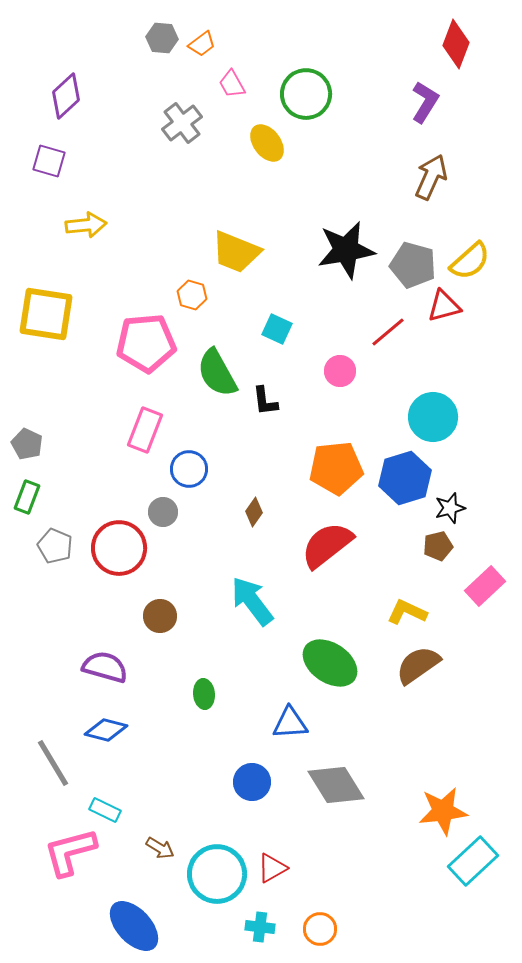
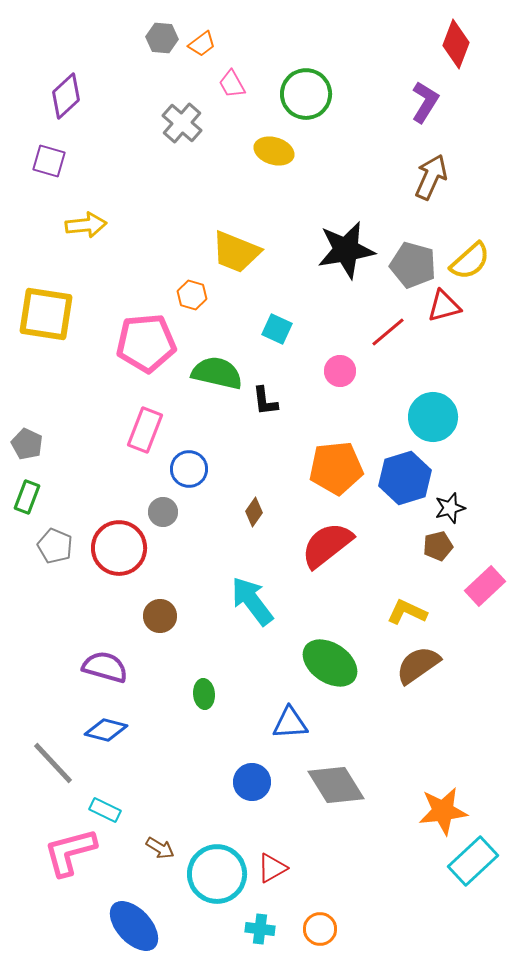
gray cross at (182, 123): rotated 12 degrees counterclockwise
yellow ellipse at (267, 143): moved 7 px right, 8 px down; rotated 36 degrees counterclockwise
green semicircle at (217, 373): rotated 132 degrees clockwise
gray line at (53, 763): rotated 12 degrees counterclockwise
cyan cross at (260, 927): moved 2 px down
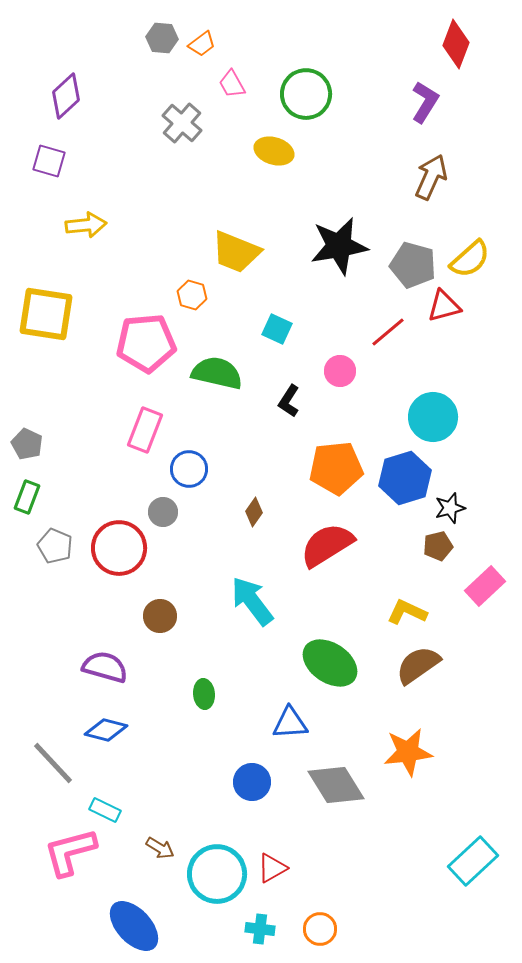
black star at (346, 250): moved 7 px left, 4 px up
yellow semicircle at (470, 261): moved 2 px up
black L-shape at (265, 401): moved 24 px right; rotated 40 degrees clockwise
red semicircle at (327, 545): rotated 6 degrees clockwise
orange star at (443, 811): moved 35 px left, 59 px up
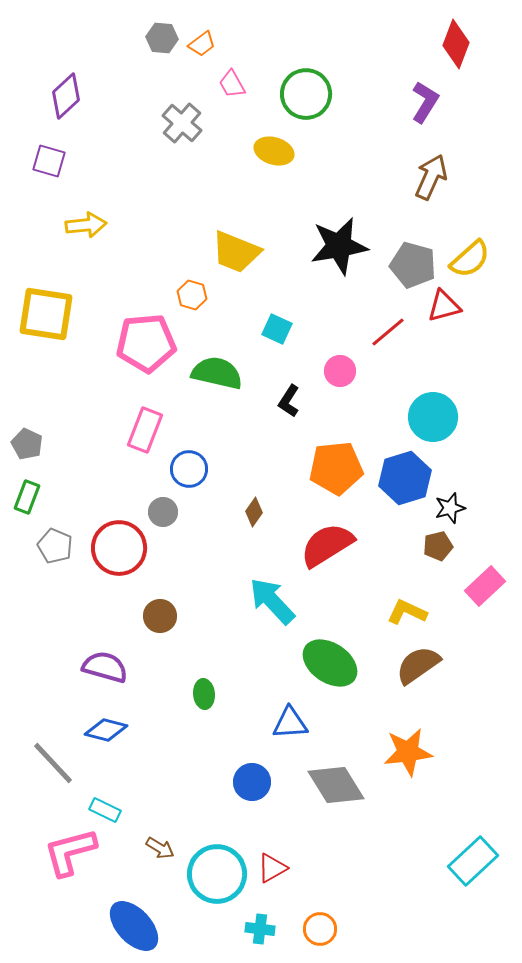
cyan arrow at (252, 601): moved 20 px right; rotated 6 degrees counterclockwise
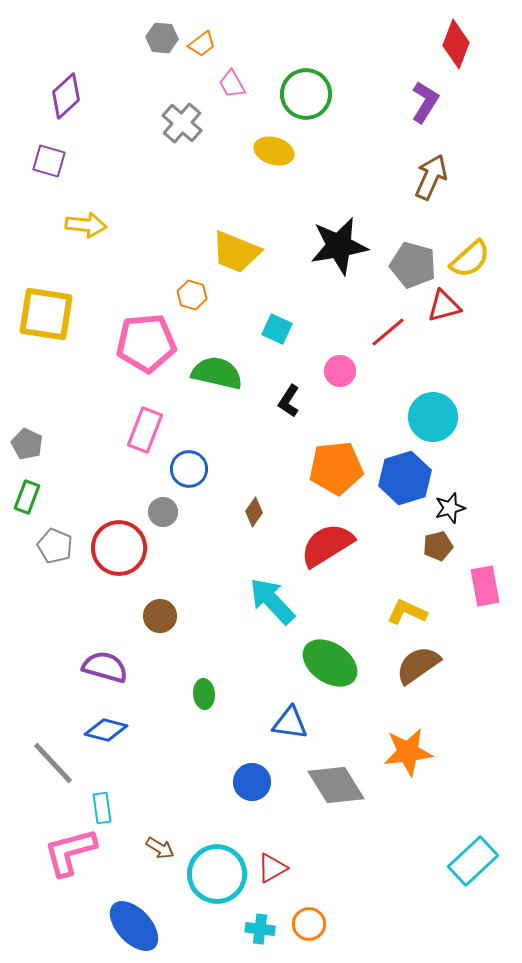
yellow arrow at (86, 225): rotated 12 degrees clockwise
pink rectangle at (485, 586): rotated 57 degrees counterclockwise
blue triangle at (290, 723): rotated 12 degrees clockwise
cyan rectangle at (105, 810): moved 3 px left, 2 px up; rotated 56 degrees clockwise
orange circle at (320, 929): moved 11 px left, 5 px up
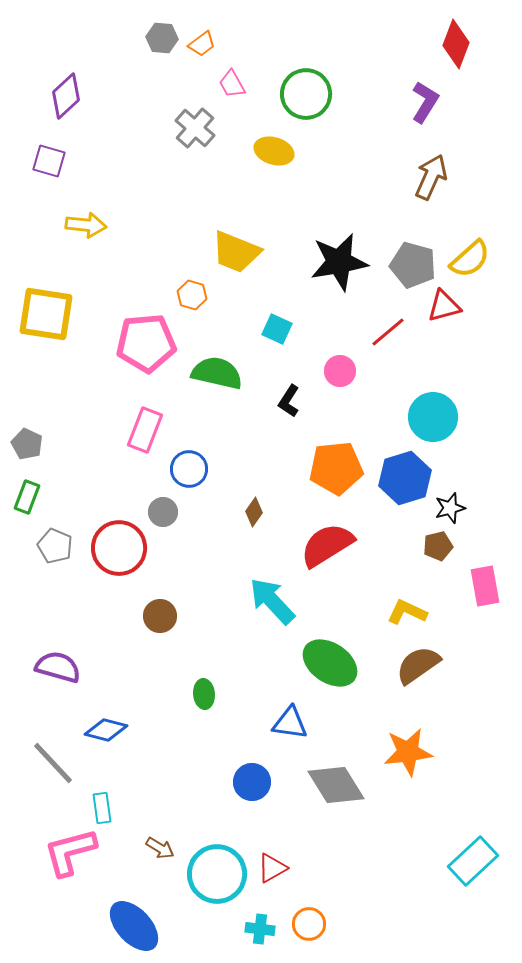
gray cross at (182, 123): moved 13 px right, 5 px down
black star at (339, 246): moved 16 px down
purple semicircle at (105, 667): moved 47 px left
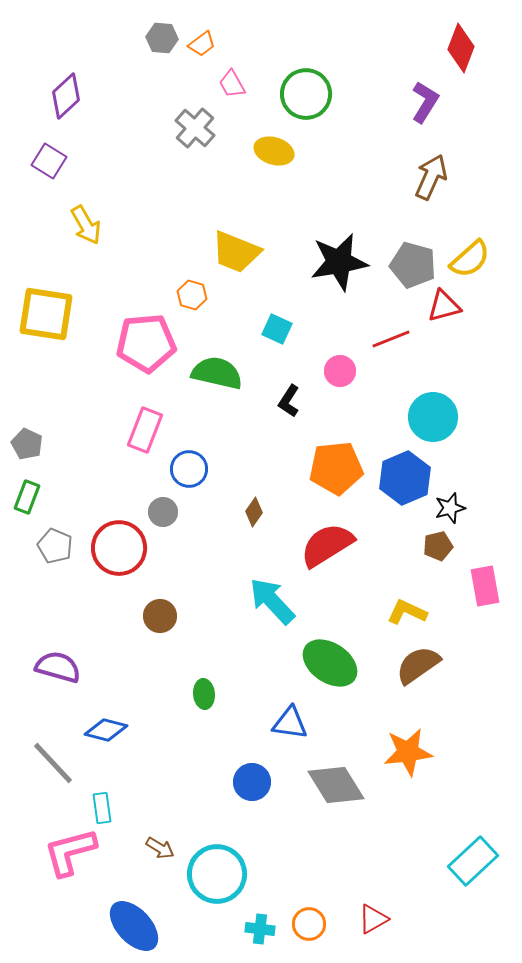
red diamond at (456, 44): moved 5 px right, 4 px down
purple square at (49, 161): rotated 16 degrees clockwise
yellow arrow at (86, 225): rotated 54 degrees clockwise
red line at (388, 332): moved 3 px right, 7 px down; rotated 18 degrees clockwise
blue hexagon at (405, 478): rotated 6 degrees counterclockwise
red triangle at (272, 868): moved 101 px right, 51 px down
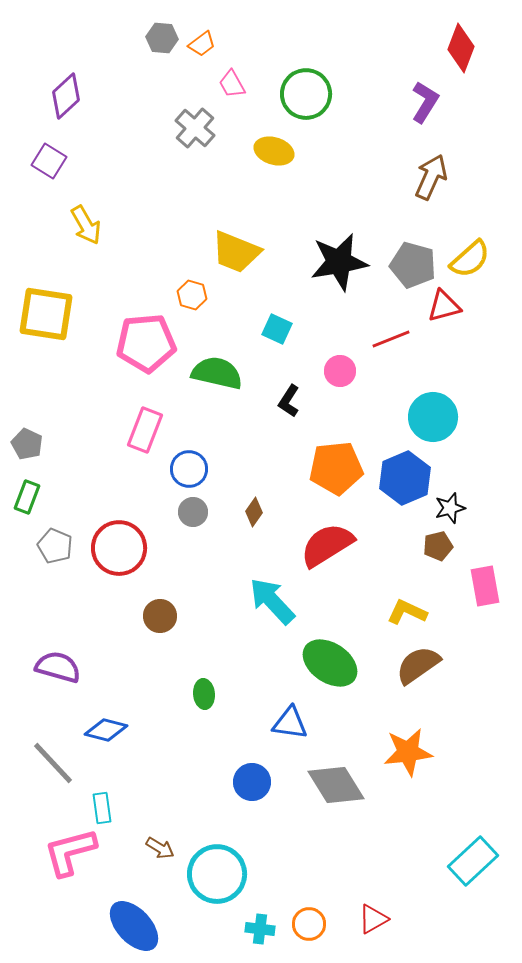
gray circle at (163, 512): moved 30 px right
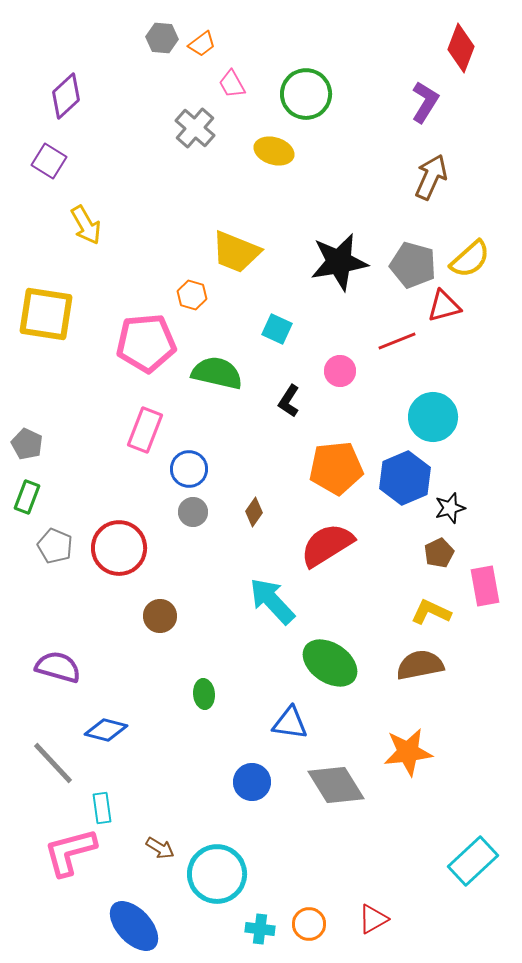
red line at (391, 339): moved 6 px right, 2 px down
brown pentagon at (438, 546): moved 1 px right, 7 px down; rotated 12 degrees counterclockwise
yellow L-shape at (407, 612): moved 24 px right
brown semicircle at (418, 665): moved 2 px right; rotated 24 degrees clockwise
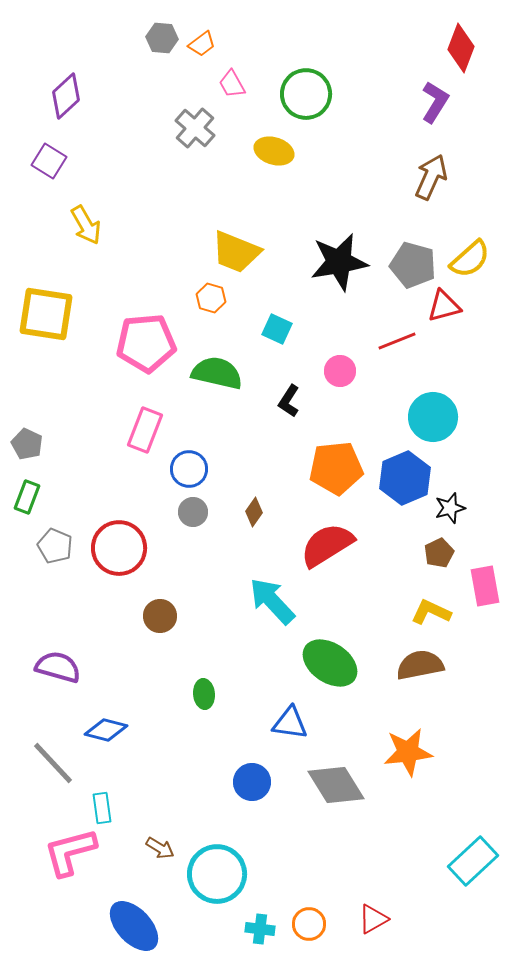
purple L-shape at (425, 102): moved 10 px right
orange hexagon at (192, 295): moved 19 px right, 3 px down
